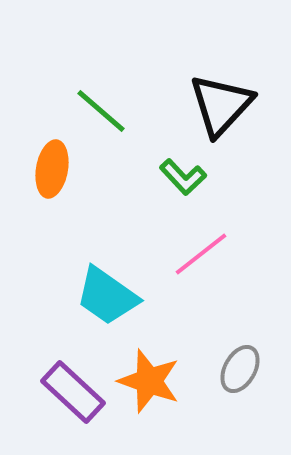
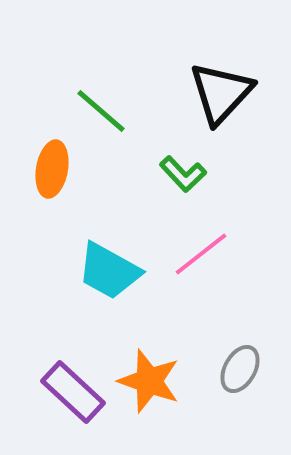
black triangle: moved 12 px up
green L-shape: moved 3 px up
cyan trapezoid: moved 2 px right, 25 px up; rotated 6 degrees counterclockwise
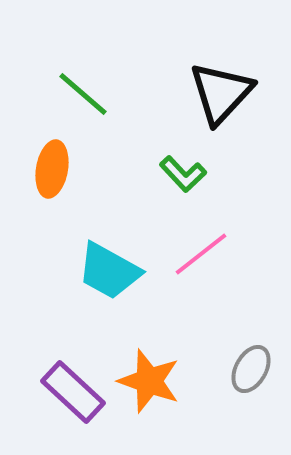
green line: moved 18 px left, 17 px up
gray ellipse: moved 11 px right
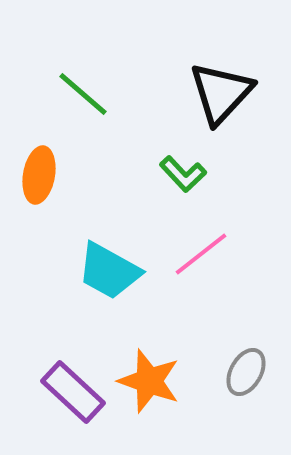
orange ellipse: moved 13 px left, 6 px down
gray ellipse: moved 5 px left, 3 px down
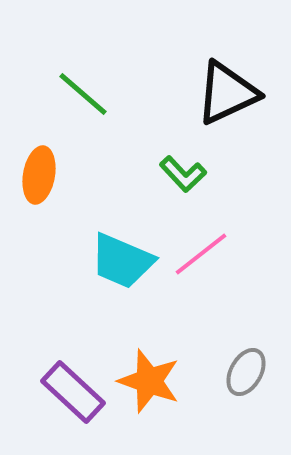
black triangle: moved 6 px right; rotated 22 degrees clockwise
cyan trapezoid: moved 13 px right, 10 px up; rotated 6 degrees counterclockwise
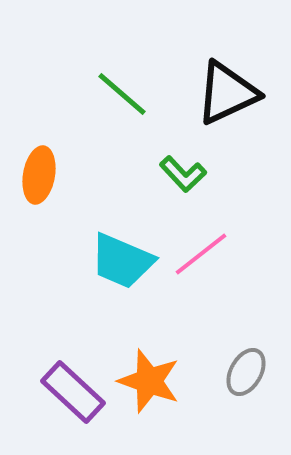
green line: moved 39 px right
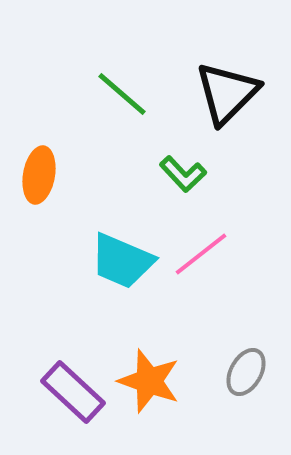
black triangle: rotated 20 degrees counterclockwise
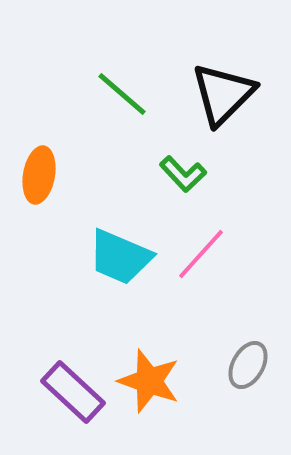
black triangle: moved 4 px left, 1 px down
pink line: rotated 10 degrees counterclockwise
cyan trapezoid: moved 2 px left, 4 px up
gray ellipse: moved 2 px right, 7 px up
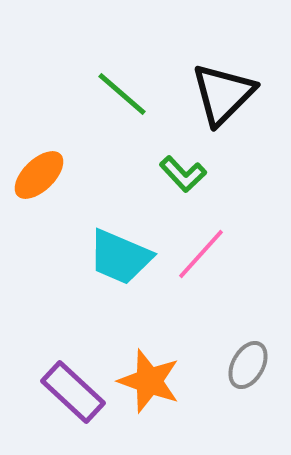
orange ellipse: rotated 36 degrees clockwise
